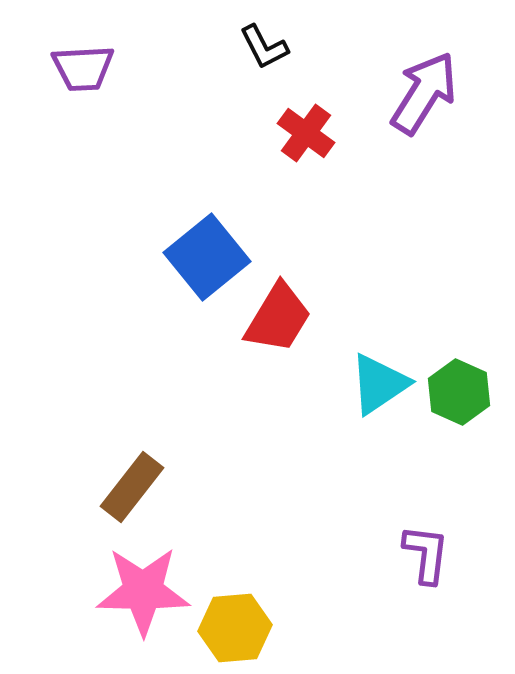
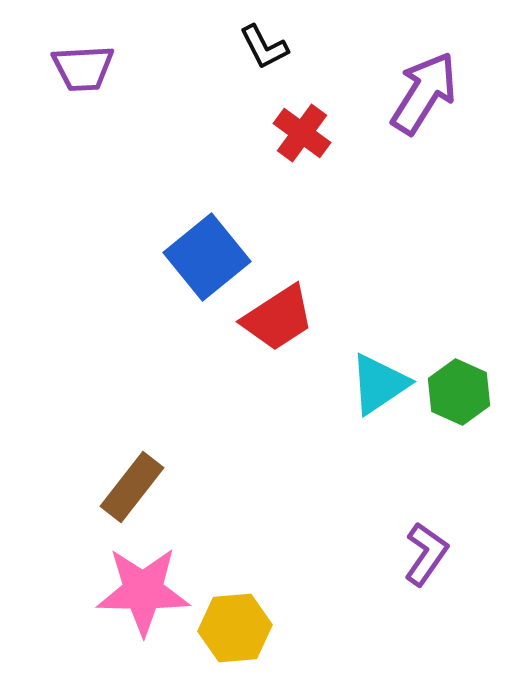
red cross: moved 4 px left
red trapezoid: rotated 26 degrees clockwise
purple L-shape: rotated 28 degrees clockwise
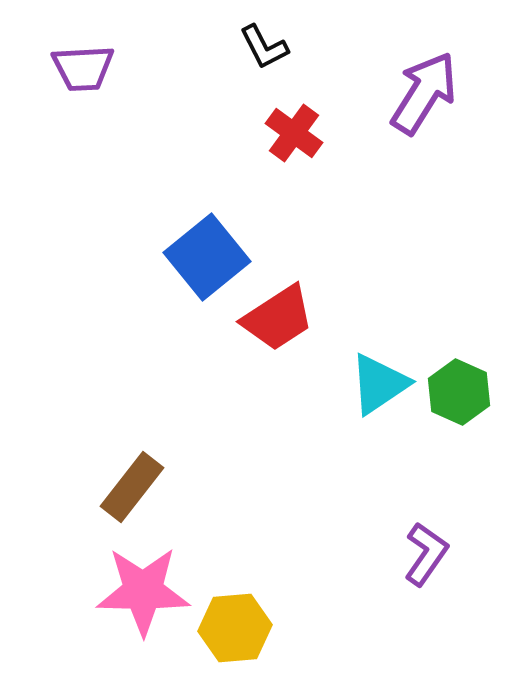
red cross: moved 8 px left
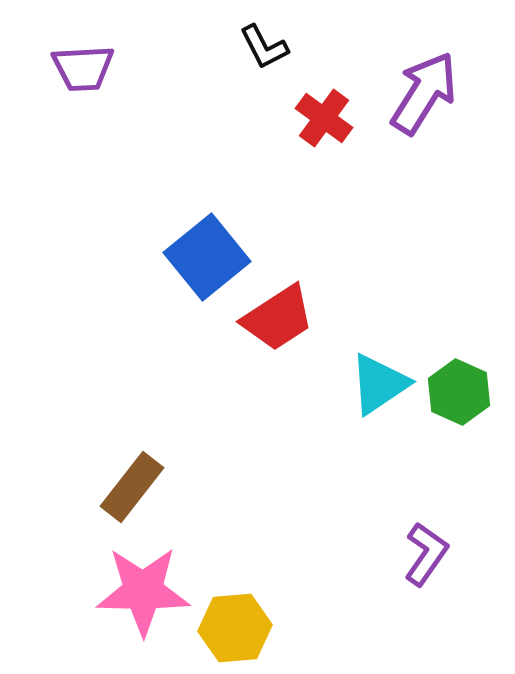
red cross: moved 30 px right, 15 px up
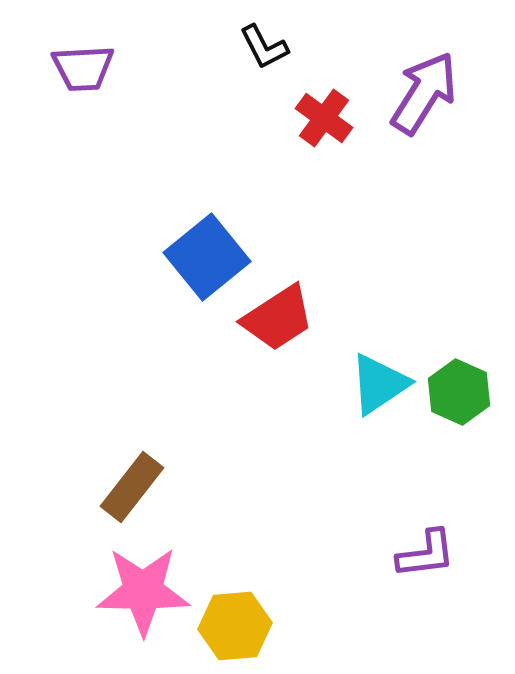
purple L-shape: rotated 48 degrees clockwise
yellow hexagon: moved 2 px up
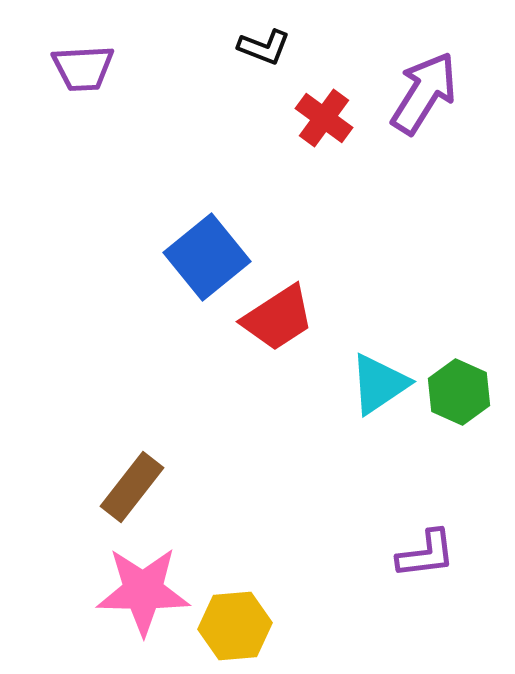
black L-shape: rotated 42 degrees counterclockwise
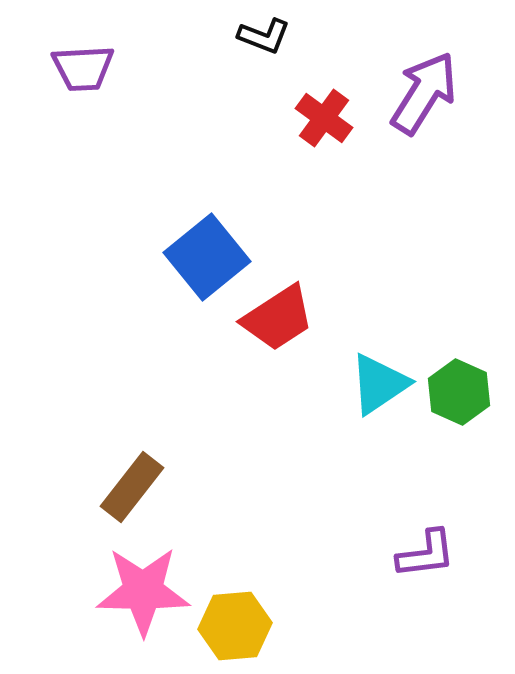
black L-shape: moved 11 px up
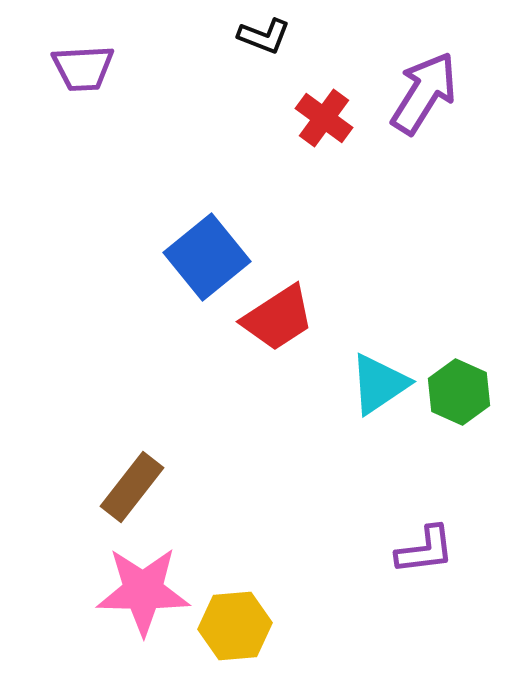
purple L-shape: moved 1 px left, 4 px up
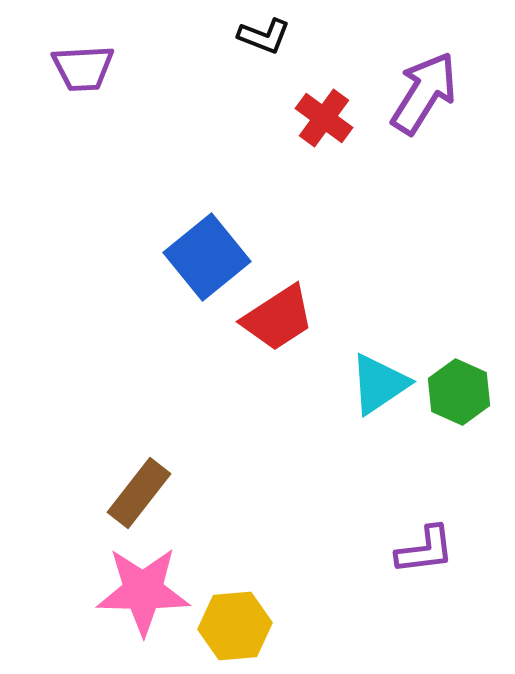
brown rectangle: moved 7 px right, 6 px down
